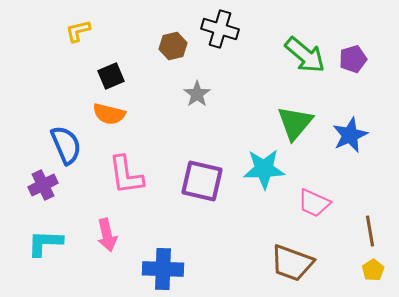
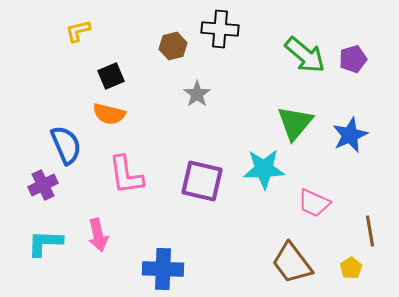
black cross: rotated 12 degrees counterclockwise
pink arrow: moved 9 px left
brown trapezoid: rotated 33 degrees clockwise
yellow pentagon: moved 22 px left, 2 px up
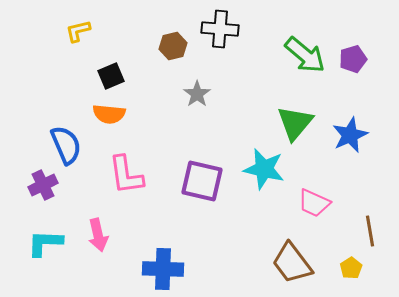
orange semicircle: rotated 8 degrees counterclockwise
cyan star: rotated 15 degrees clockwise
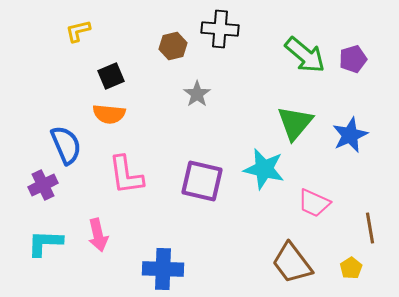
brown line: moved 3 px up
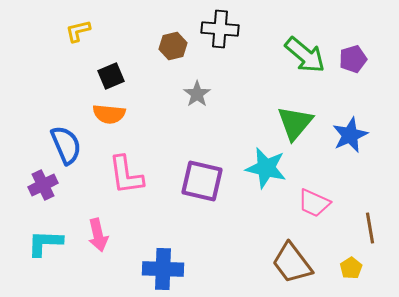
cyan star: moved 2 px right, 1 px up
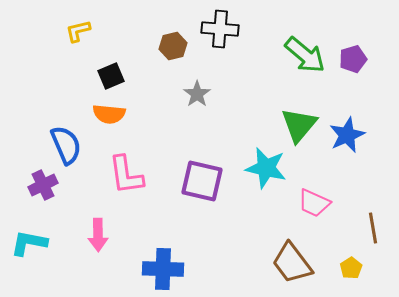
green triangle: moved 4 px right, 2 px down
blue star: moved 3 px left
brown line: moved 3 px right
pink arrow: rotated 12 degrees clockwise
cyan L-shape: moved 16 px left; rotated 9 degrees clockwise
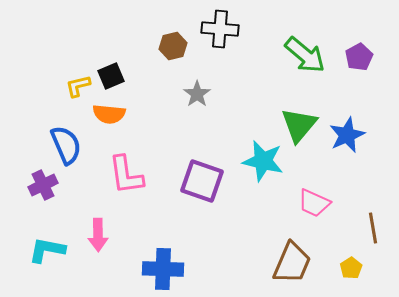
yellow L-shape: moved 55 px down
purple pentagon: moved 6 px right, 2 px up; rotated 12 degrees counterclockwise
cyan star: moved 3 px left, 7 px up
purple square: rotated 6 degrees clockwise
cyan L-shape: moved 18 px right, 7 px down
brown trapezoid: rotated 120 degrees counterclockwise
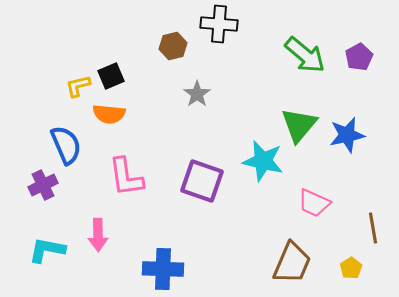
black cross: moved 1 px left, 5 px up
blue star: rotated 12 degrees clockwise
pink L-shape: moved 2 px down
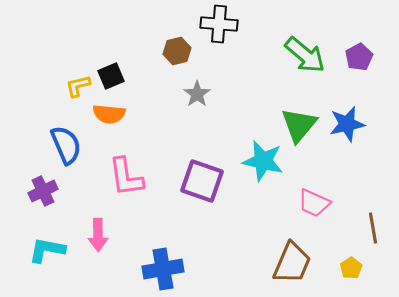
brown hexagon: moved 4 px right, 5 px down
blue star: moved 11 px up
purple cross: moved 6 px down
blue cross: rotated 12 degrees counterclockwise
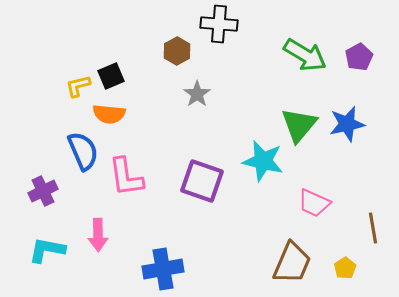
brown hexagon: rotated 16 degrees counterclockwise
green arrow: rotated 9 degrees counterclockwise
blue semicircle: moved 17 px right, 6 px down
yellow pentagon: moved 6 px left
